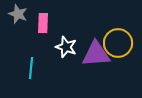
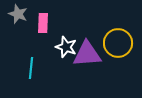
purple triangle: moved 9 px left
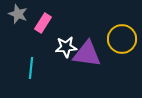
pink rectangle: rotated 30 degrees clockwise
yellow circle: moved 4 px right, 4 px up
white star: rotated 25 degrees counterclockwise
purple triangle: rotated 12 degrees clockwise
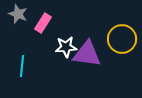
cyan line: moved 9 px left, 2 px up
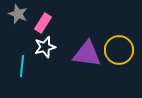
yellow circle: moved 3 px left, 11 px down
white star: moved 21 px left; rotated 10 degrees counterclockwise
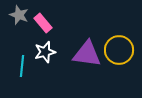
gray star: moved 1 px right, 1 px down
pink rectangle: rotated 72 degrees counterclockwise
white star: moved 5 px down
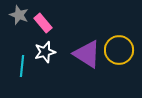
purple triangle: rotated 24 degrees clockwise
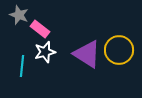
pink rectangle: moved 3 px left, 6 px down; rotated 12 degrees counterclockwise
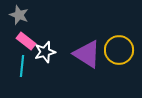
pink rectangle: moved 14 px left, 12 px down
